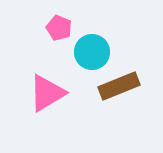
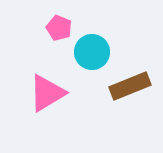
brown rectangle: moved 11 px right
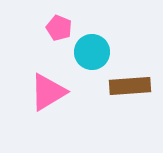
brown rectangle: rotated 18 degrees clockwise
pink triangle: moved 1 px right, 1 px up
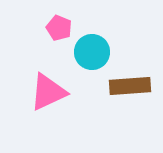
pink triangle: rotated 6 degrees clockwise
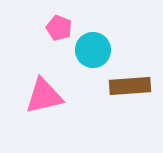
cyan circle: moved 1 px right, 2 px up
pink triangle: moved 4 px left, 4 px down; rotated 12 degrees clockwise
